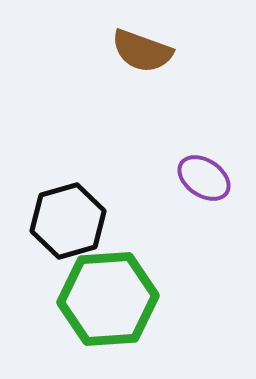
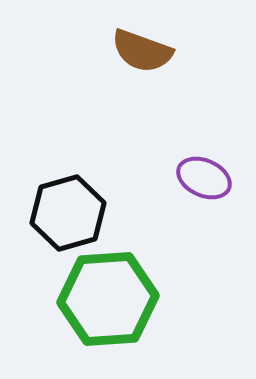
purple ellipse: rotated 10 degrees counterclockwise
black hexagon: moved 8 px up
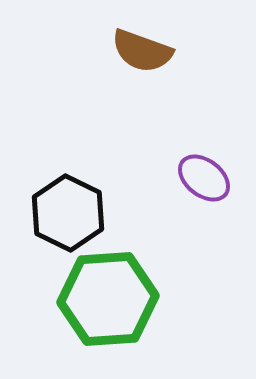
purple ellipse: rotated 14 degrees clockwise
black hexagon: rotated 18 degrees counterclockwise
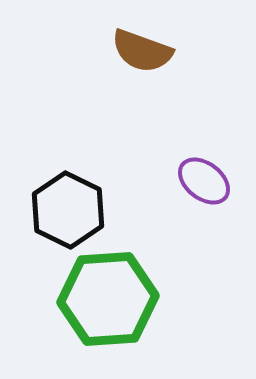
purple ellipse: moved 3 px down
black hexagon: moved 3 px up
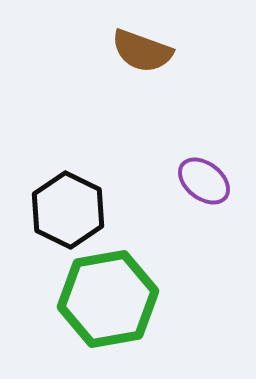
green hexagon: rotated 6 degrees counterclockwise
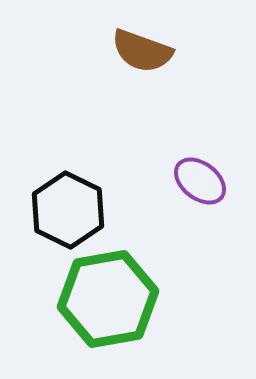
purple ellipse: moved 4 px left
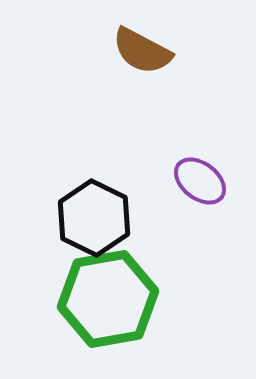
brown semicircle: rotated 8 degrees clockwise
black hexagon: moved 26 px right, 8 px down
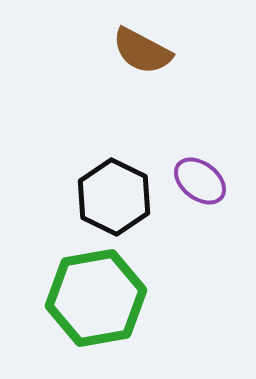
black hexagon: moved 20 px right, 21 px up
green hexagon: moved 12 px left, 1 px up
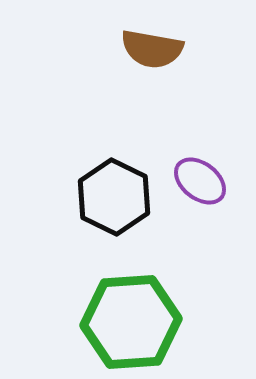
brown semicircle: moved 10 px right, 2 px up; rotated 18 degrees counterclockwise
green hexagon: moved 35 px right, 24 px down; rotated 6 degrees clockwise
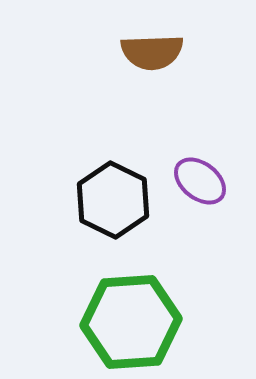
brown semicircle: moved 3 px down; rotated 12 degrees counterclockwise
black hexagon: moved 1 px left, 3 px down
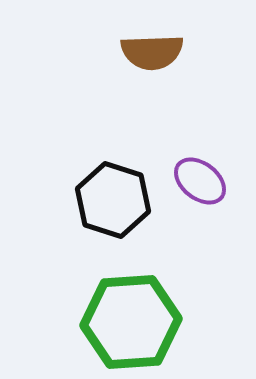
black hexagon: rotated 8 degrees counterclockwise
